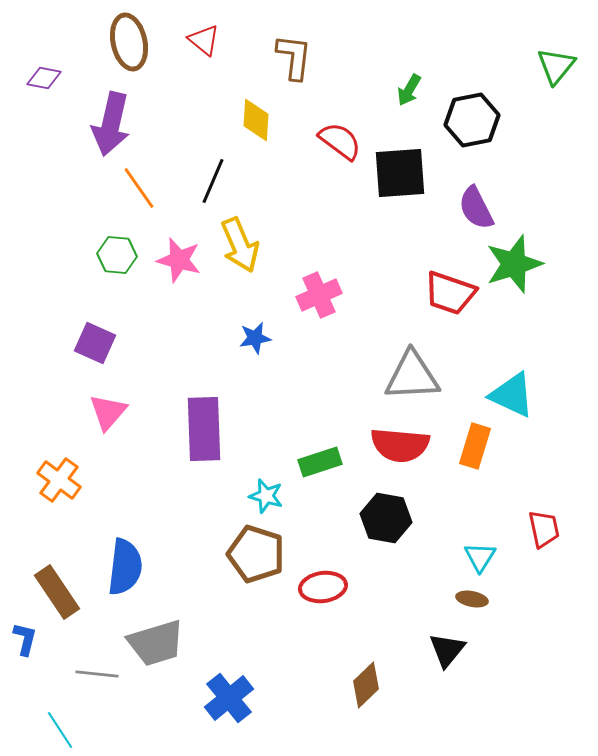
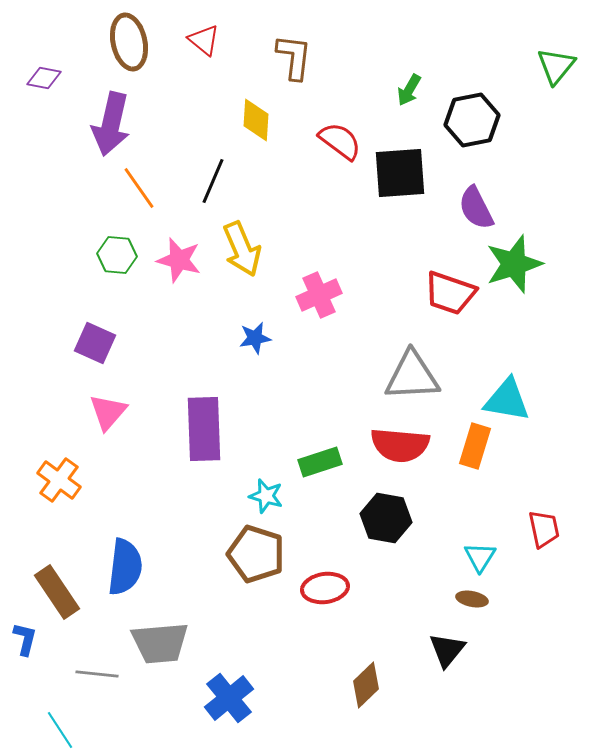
yellow arrow at (240, 245): moved 2 px right, 4 px down
cyan triangle at (512, 395): moved 5 px left, 5 px down; rotated 15 degrees counterclockwise
red ellipse at (323, 587): moved 2 px right, 1 px down
gray trapezoid at (156, 643): moved 4 px right; rotated 12 degrees clockwise
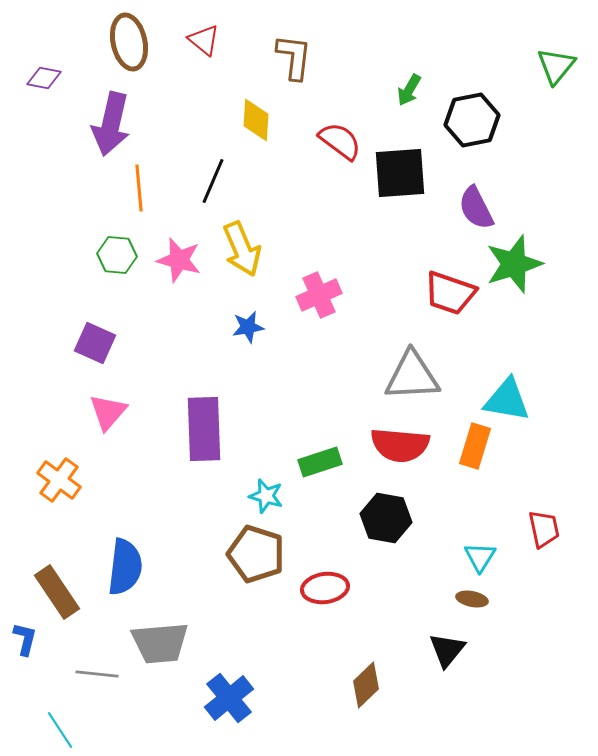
orange line at (139, 188): rotated 30 degrees clockwise
blue star at (255, 338): moved 7 px left, 11 px up
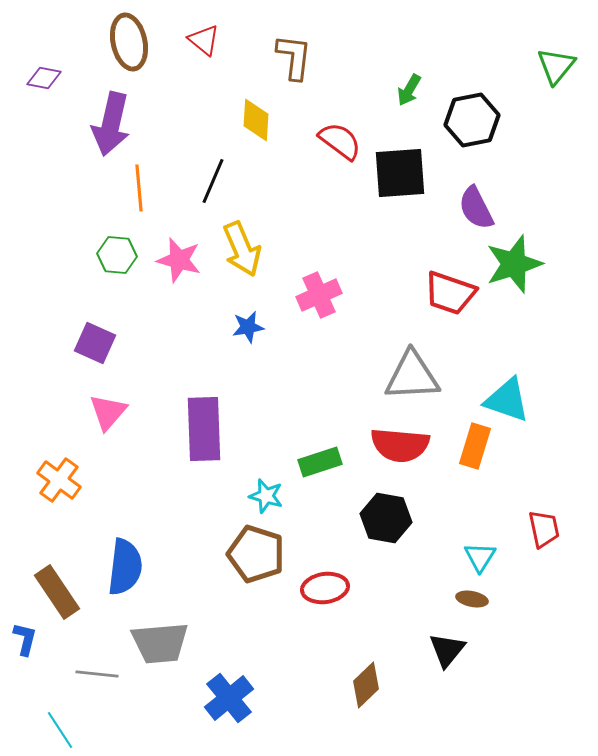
cyan triangle at (507, 400): rotated 9 degrees clockwise
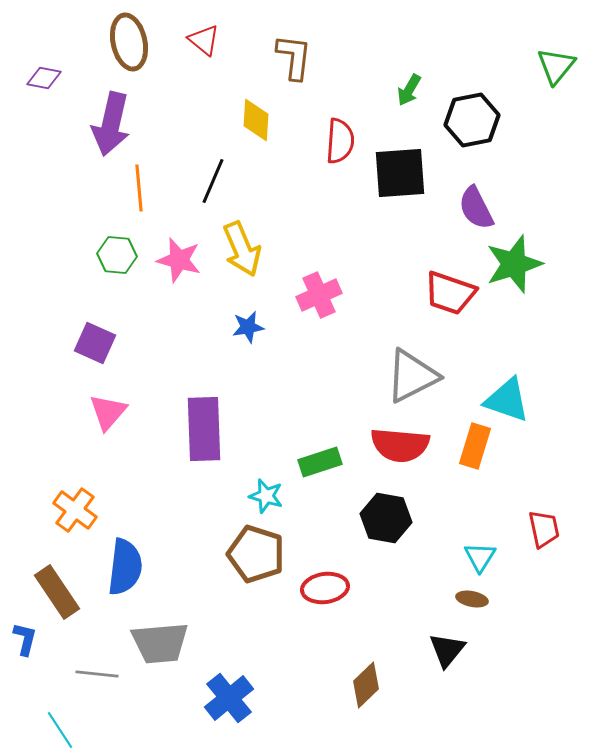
red semicircle at (340, 141): rotated 57 degrees clockwise
gray triangle at (412, 376): rotated 24 degrees counterclockwise
orange cross at (59, 480): moved 16 px right, 30 px down
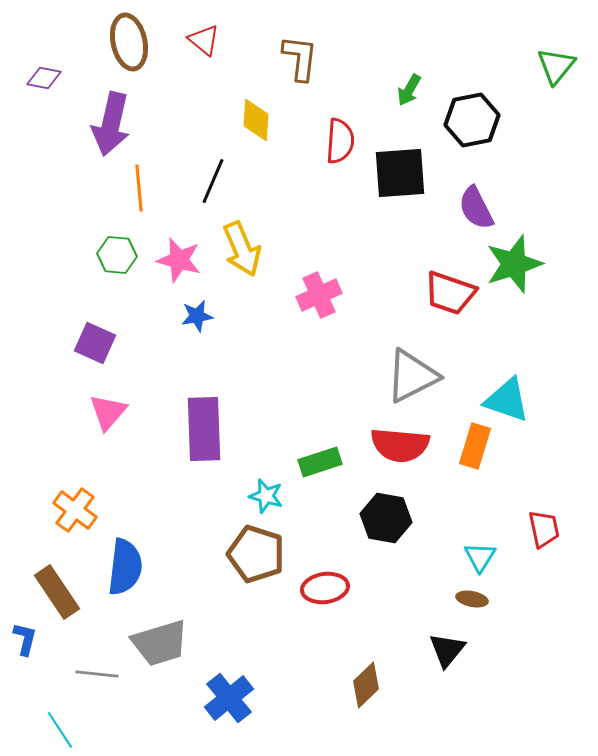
brown L-shape at (294, 57): moved 6 px right, 1 px down
blue star at (248, 327): moved 51 px left, 11 px up
gray trapezoid at (160, 643): rotated 12 degrees counterclockwise
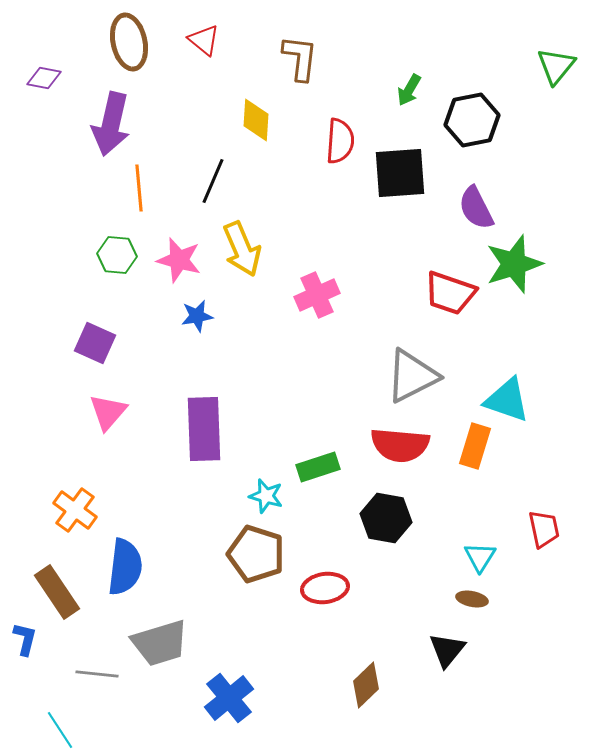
pink cross at (319, 295): moved 2 px left
green rectangle at (320, 462): moved 2 px left, 5 px down
